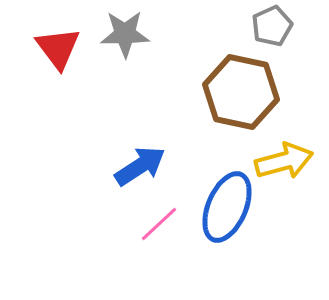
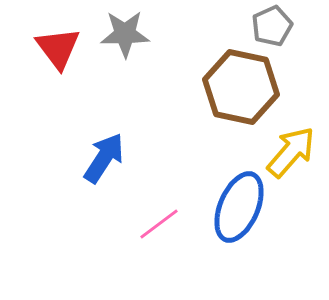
brown hexagon: moved 5 px up
yellow arrow: moved 7 px right, 9 px up; rotated 34 degrees counterclockwise
blue arrow: moved 36 px left, 8 px up; rotated 24 degrees counterclockwise
blue ellipse: moved 12 px right
pink line: rotated 6 degrees clockwise
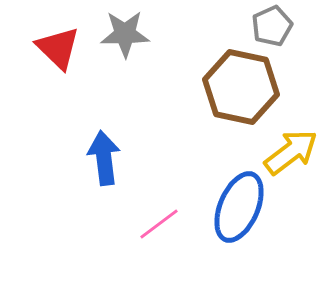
red triangle: rotated 9 degrees counterclockwise
yellow arrow: rotated 12 degrees clockwise
blue arrow: rotated 40 degrees counterclockwise
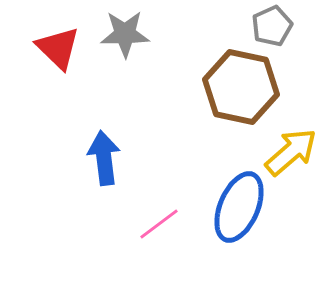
yellow arrow: rotated 4 degrees counterclockwise
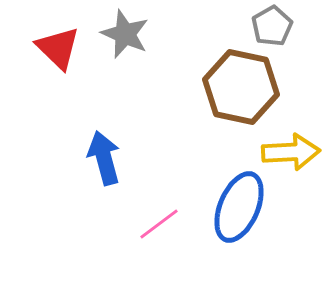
gray pentagon: rotated 6 degrees counterclockwise
gray star: rotated 24 degrees clockwise
yellow arrow: rotated 38 degrees clockwise
blue arrow: rotated 8 degrees counterclockwise
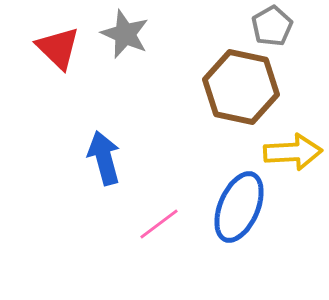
yellow arrow: moved 2 px right
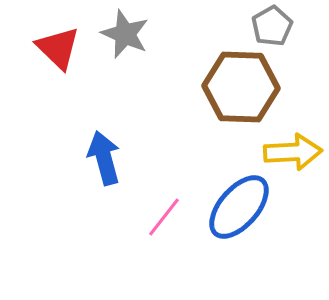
brown hexagon: rotated 10 degrees counterclockwise
blue ellipse: rotated 18 degrees clockwise
pink line: moved 5 px right, 7 px up; rotated 15 degrees counterclockwise
